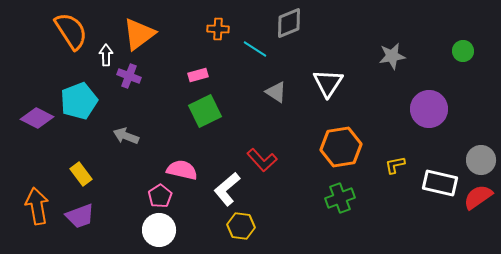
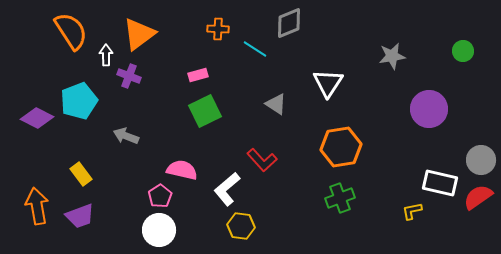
gray triangle: moved 12 px down
yellow L-shape: moved 17 px right, 46 px down
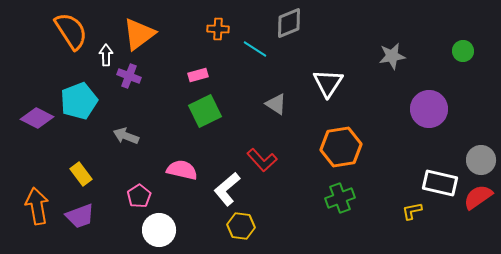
pink pentagon: moved 21 px left
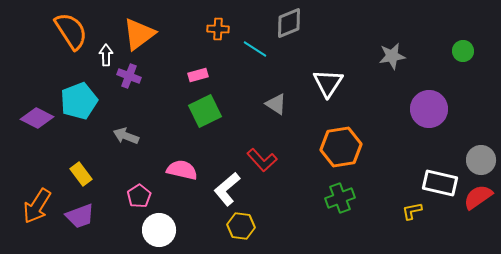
orange arrow: rotated 138 degrees counterclockwise
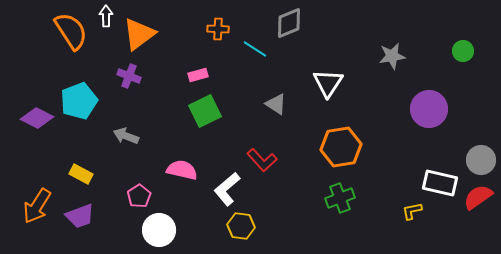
white arrow: moved 39 px up
yellow rectangle: rotated 25 degrees counterclockwise
